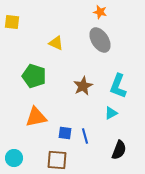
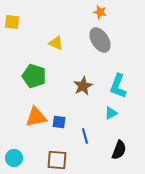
blue square: moved 6 px left, 11 px up
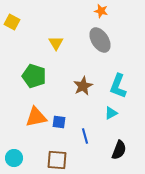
orange star: moved 1 px right, 1 px up
yellow square: rotated 21 degrees clockwise
yellow triangle: rotated 35 degrees clockwise
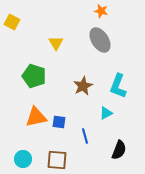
cyan triangle: moved 5 px left
cyan circle: moved 9 px right, 1 px down
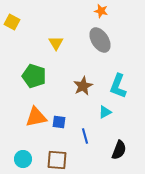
cyan triangle: moved 1 px left, 1 px up
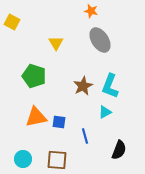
orange star: moved 10 px left
cyan L-shape: moved 8 px left
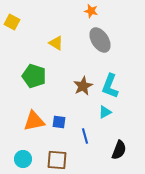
yellow triangle: rotated 28 degrees counterclockwise
orange triangle: moved 2 px left, 4 px down
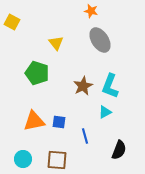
yellow triangle: rotated 21 degrees clockwise
green pentagon: moved 3 px right, 3 px up
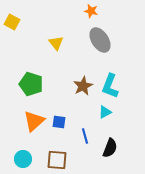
green pentagon: moved 6 px left, 11 px down
orange triangle: rotated 30 degrees counterclockwise
black semicircle: moved 9 px left, 2 px up
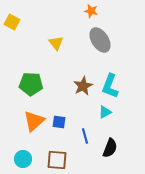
green pentagon: rotated 15 degrees counterclockwise
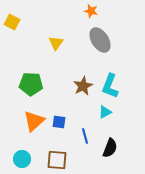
yellow triangle: rotated 14 degrees clockwise
cyan circle: moved 1 px left
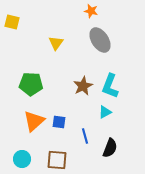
yellow square: rotated 14 degrees counterclockwise
